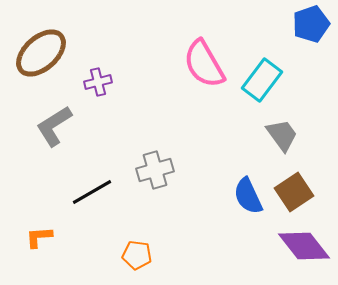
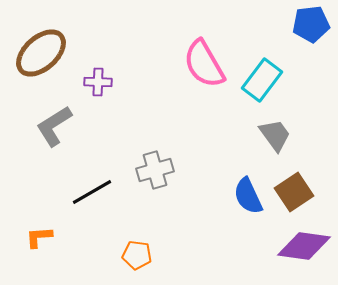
blue pentagon: rotated 12 degrees clockwise
purple cross: rotated 16 degrees clockwise
gray trapezoid: moved 7 px left
purple diamond: rotated 44 degrees counterclockwise
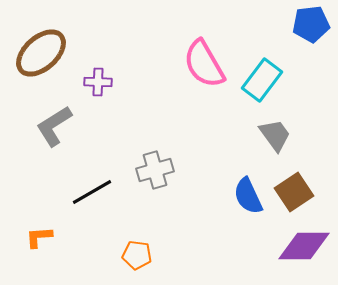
purple diamond: rotated 8 degrees counterclockwise
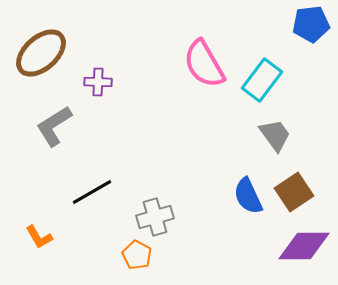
gray cross: moved 47 px down
orange L-shape: rotated 116 degrees counterclockwise
orange pentagon: rotated 20 degrees clockwise
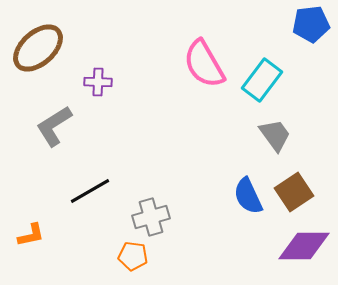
brown ellipse: moved 3 px left, 5 px up
black line: moved 2 px left, 1 px up
gray cross: moved 4 px left
orange L-shape: moved 8 px left, 2 px up; rotated 72 degrees counterclockwise
orange pentagon: moved 4 px left, 1 px down; rotated 20 degrees counterclockwise
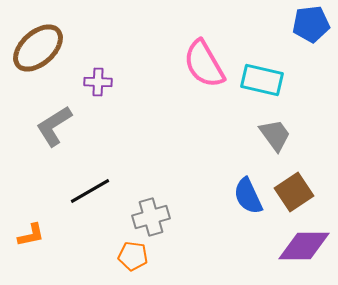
cyan rectangle: rotated 66 degrees clockwise
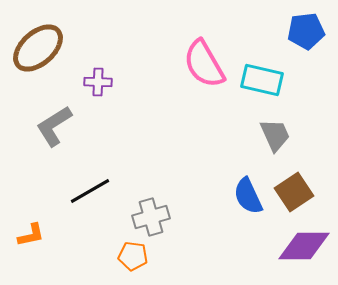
blue pentagon: moved 5 px left, 7 px down
gray trapezoid: rotated 12 degrees clockwise
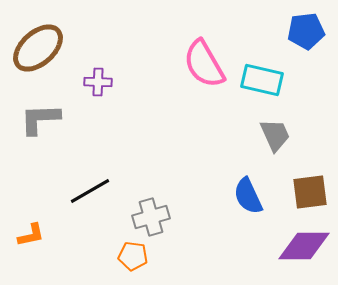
gray L-shape: moved 14 px left, 7 px up; rotated 30 degrees clockwise
brown square: moved 16 px right; rotated 27 degrees clockwise
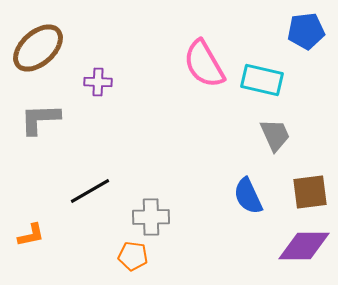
gray cross: rotated 15 degrees clockwise
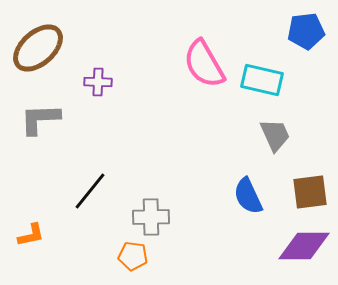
black line: rotated 21 degrees counterclockwise
